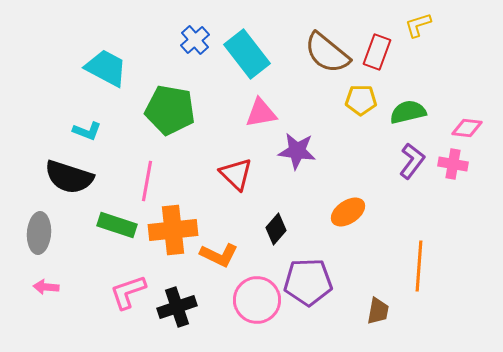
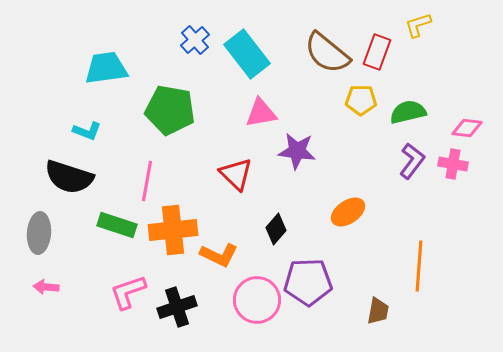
cyan trapezoid: rotated 36 degrees counterclockwise
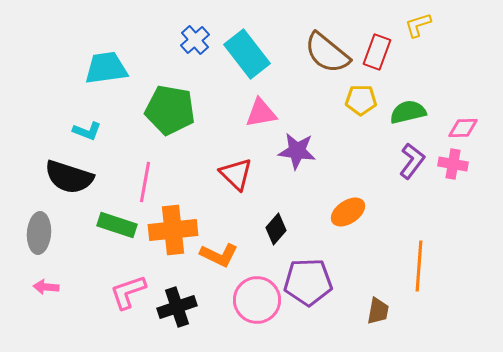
pink diamond: moved 4 px left; rotated 8 degrees counterclockwise
pink line: moved 2 px left, 1 px down
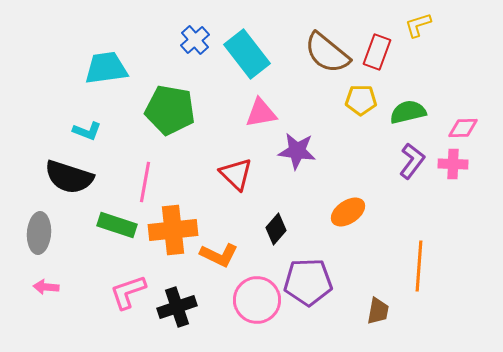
pink cross: rotated 8 degrees counterclockwise
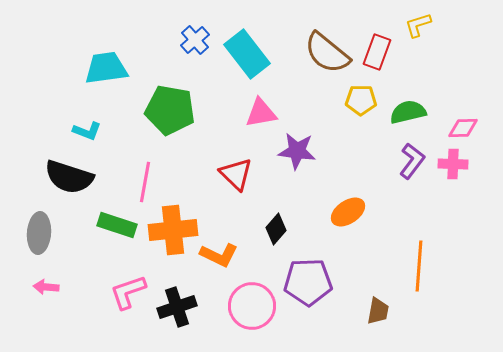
pink circle: moved 5 px left, 6 px down
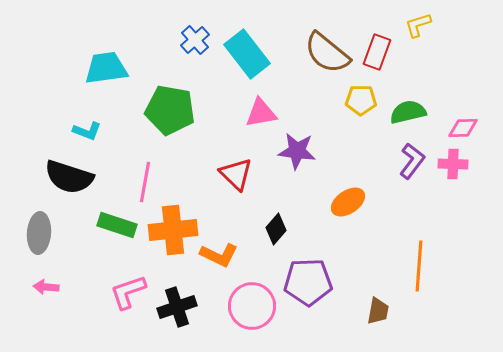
orange ellipse: moved 10 px up
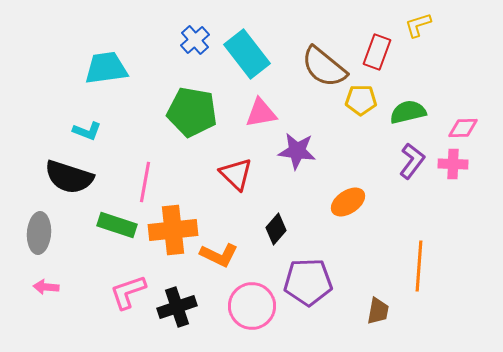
brown semicircle: moved 3 px left, 14 px down
green pentagon: moved 22 px right, 2 px down
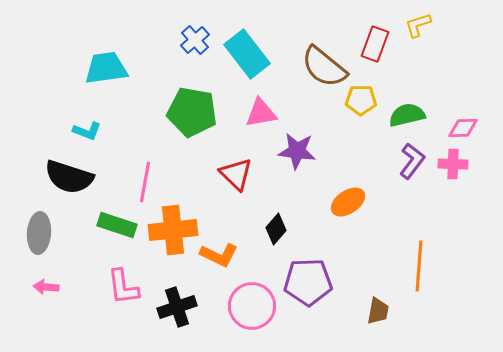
red rectangle: moved 2 px left, 8 px up
green semicircle: moved 1 px left, 3 px down
pink L-shape: moved 5 px left, 5 px up; rotated 78 degrees counterclockwise
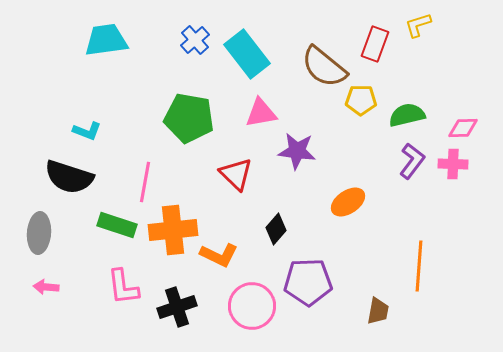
cyan trapezoid: moved 28 px up
green pentagon: moved 3 px left, 6 px down
